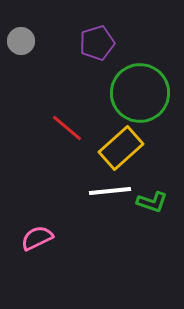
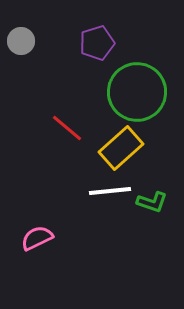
green circle: moved 3 px left, 1 px up
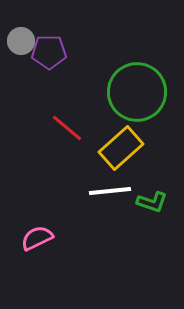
purple pentagon: moved 48 px left, 9 px down; rotated 16 degrees clockwise
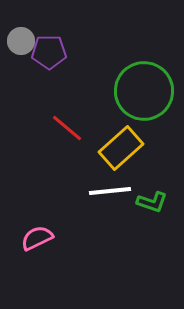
green circle: moved 7 px right, 1 px up
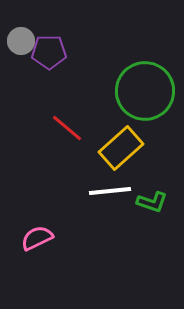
green circle: moved 1 px right
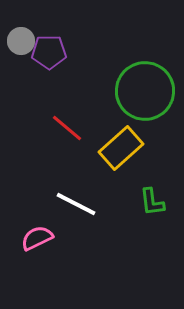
white line: moved 34 px left, 13 px down; rotated 33 degrees clockwise
green L-shape: rotated 64 degrees clockwise
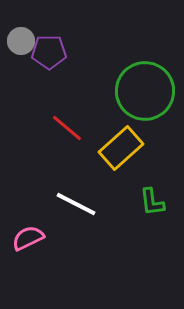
pink semicircle: moved 9 px left
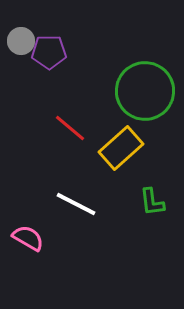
red line: moved 3 px right
pink semicircle: rotated 56 degrees clockwise
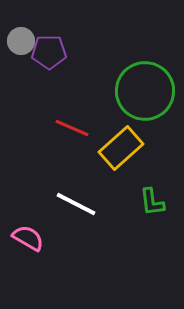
red line: moved 2 px right; rotated 16 degrees counterclockwise
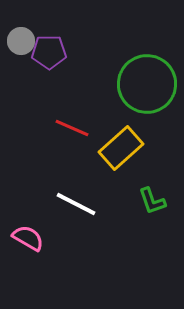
green circle: moved 2 px right, 7 px up
green L-shape: moved 1 px up; rotated 12 degrees counterclockwise
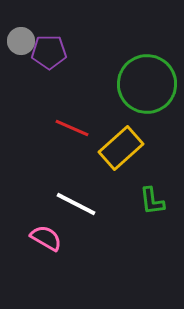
green L-shape: rotated 12 degrees clockwise
pink semicircle: moved 18 px right
